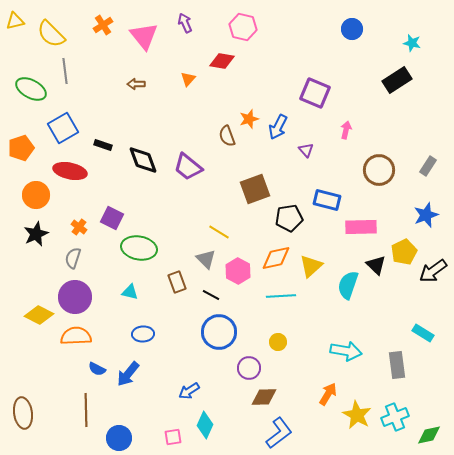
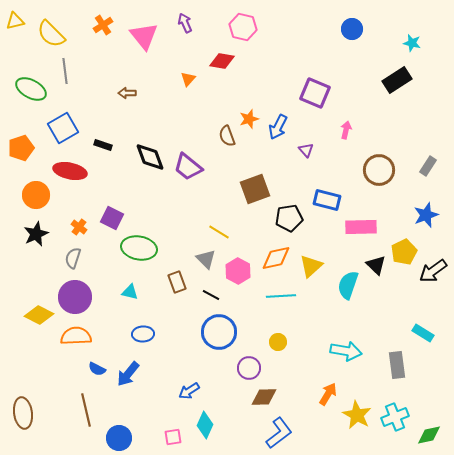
brown arrow at (136, 84): moved 9 px left, 9 px down
black diamond at (143, 160): moved 7 px right, 3 px up
brown line at (86, 410): rotated 12 degrees counterclockwise
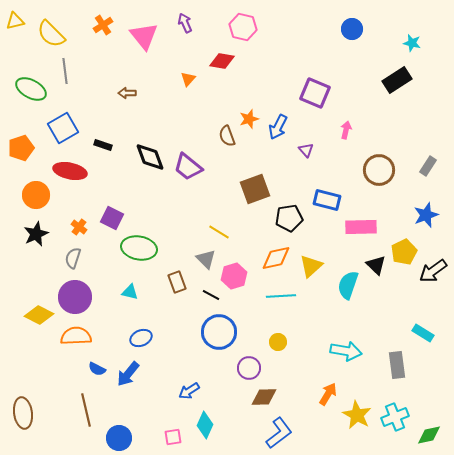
pink hexagon at (238, 271): moved 4 px left, 5 px down; rotated 15 degrees clockwise
blue ellipse at (143, 334): moved 2 px left, 4 px down; rotated 20 degrees counterclockwise
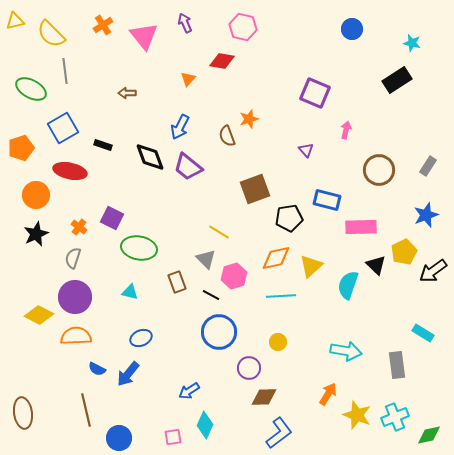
blue arrow at (278, 127): moved 98 px left
yellow star at (357, 415): rotated 8 degrees counterclockwise
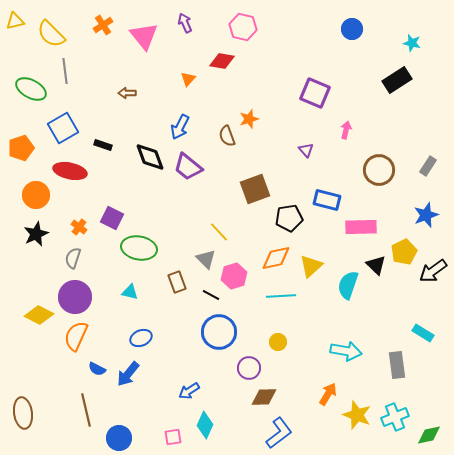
yellow line at (219, 232): rotated 15 degrees clockwise
orange semicircle at (76, 336): rotated 64 degrees counterclockwise
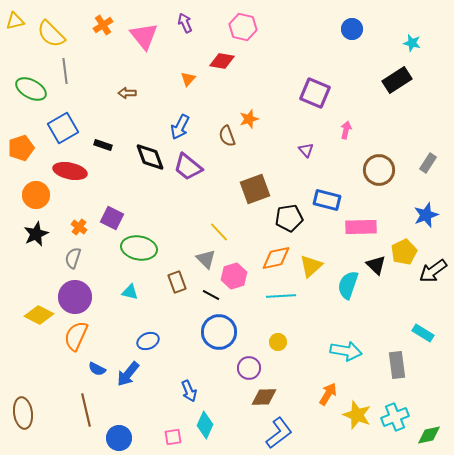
gray rectangle at (428, 166): moved 3 px up
blue ellipse at (141, 338): moved 7 px right, 3 px down
blue arrow at (189, 391): rotated 80 degrees counterclockwise
